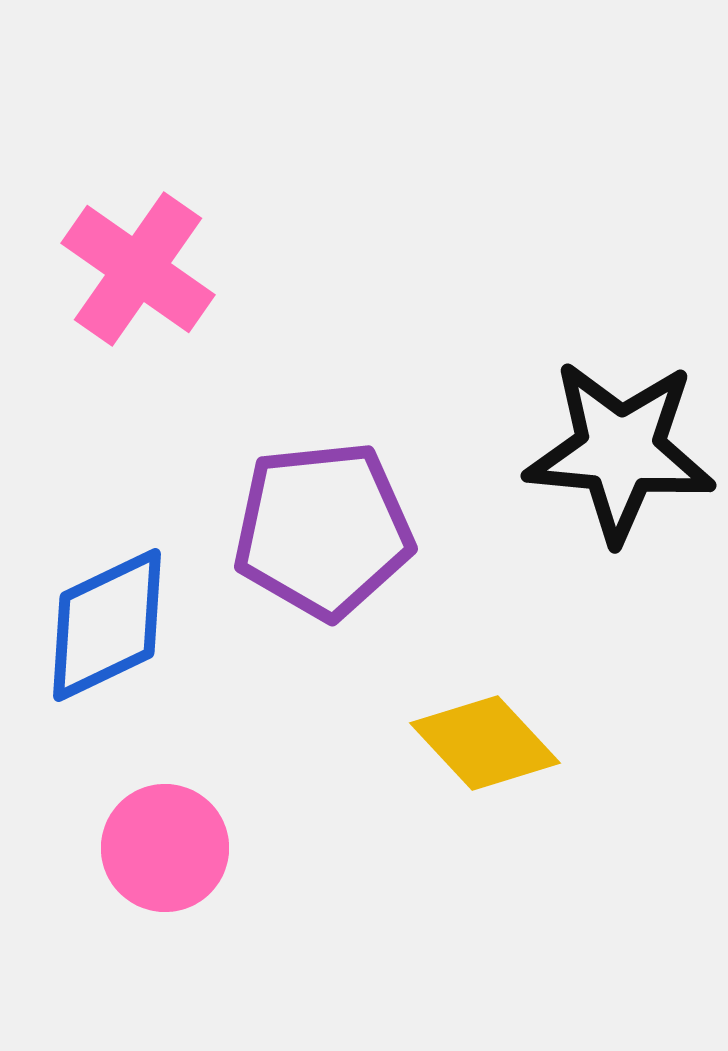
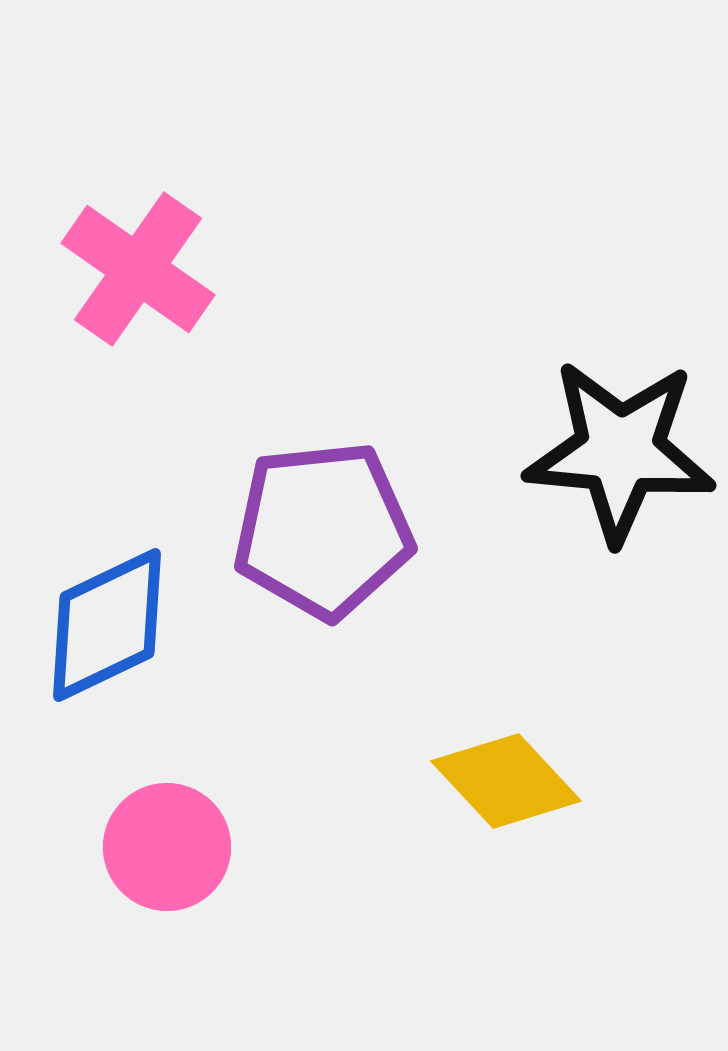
yellow diamond: moved 21 px right, 38 px down
pink circle: moved 2 px right, 1 px up
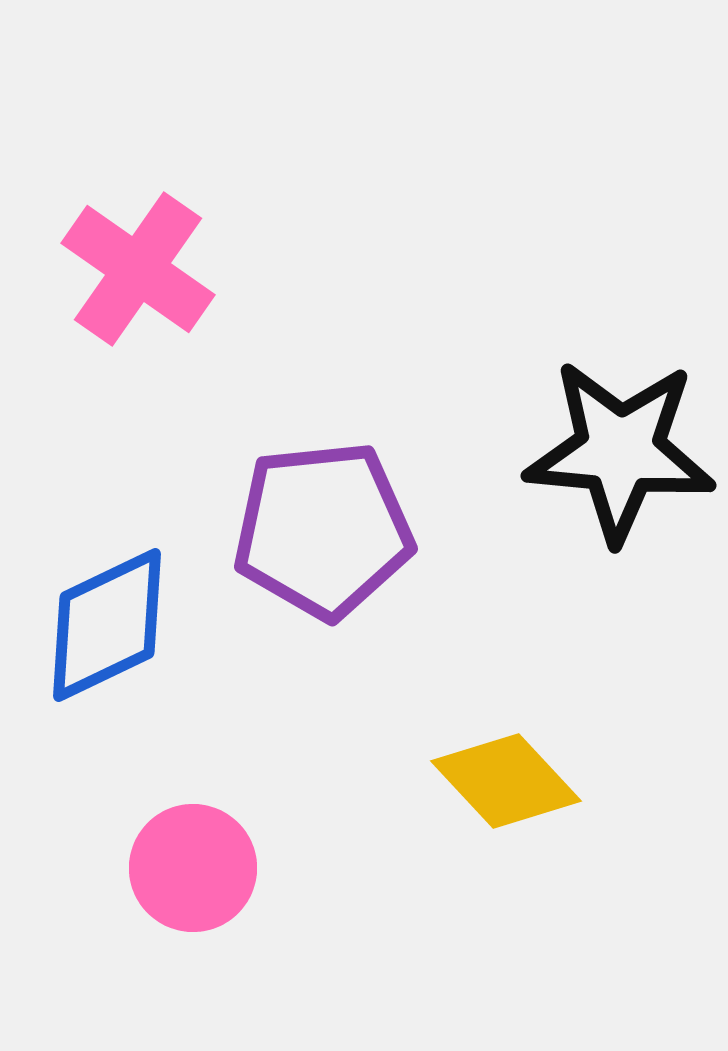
pink circle: moved 26 px right, 21 px down
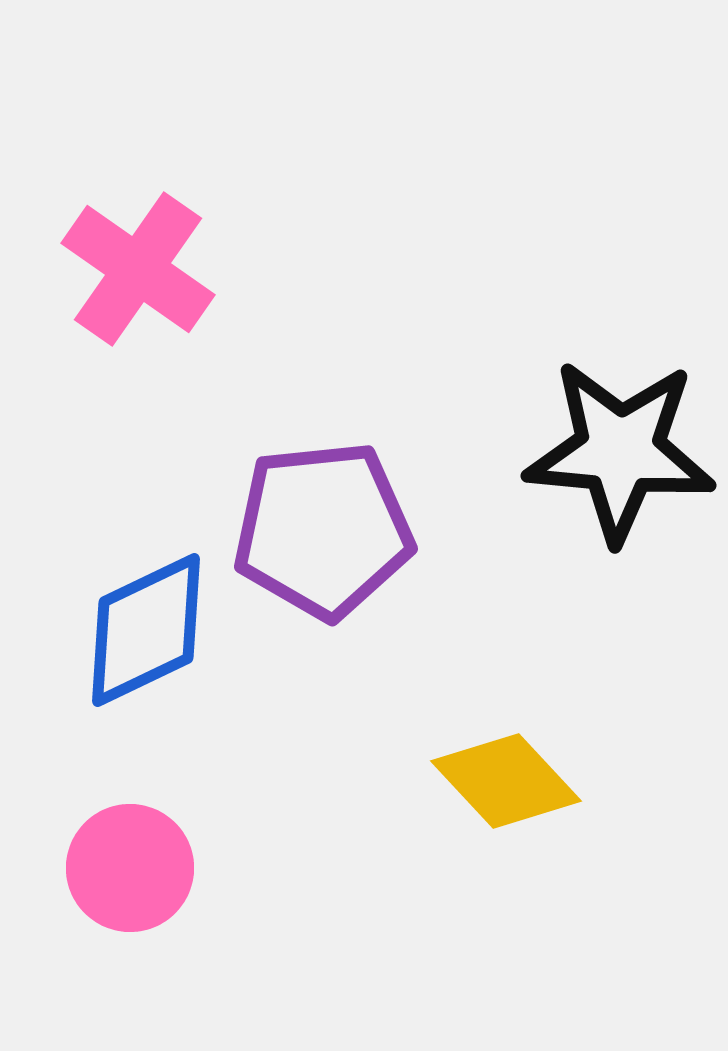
blue diamond: moved 39 px right, 5 px down
pink circle: moved 63 px left
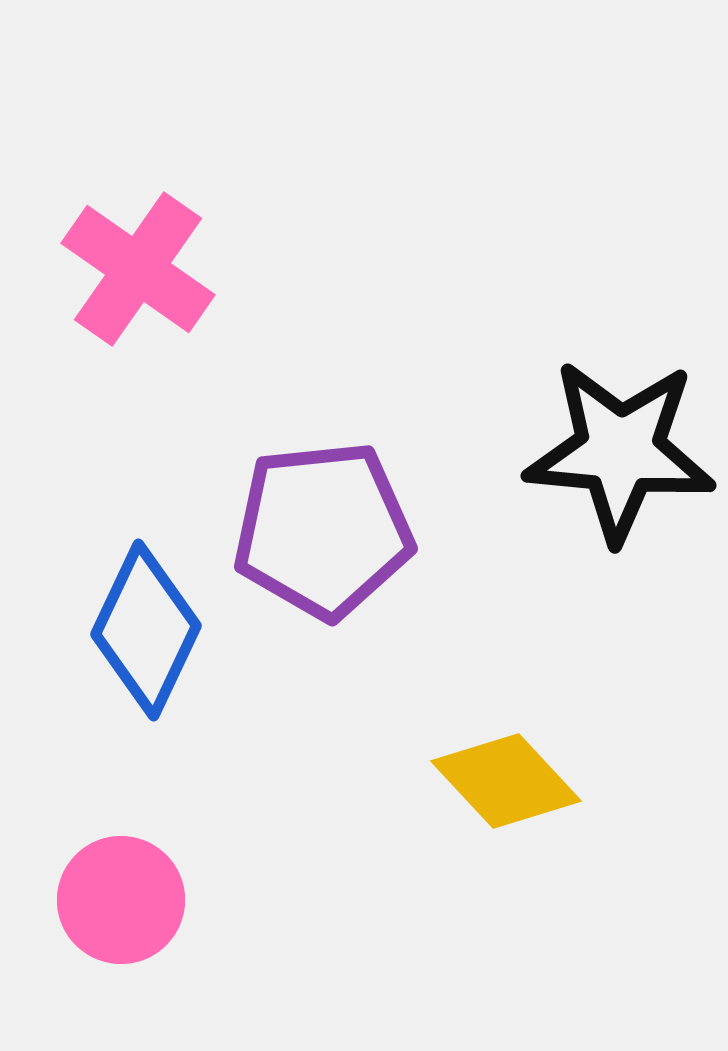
blue diamond: rotated 39 degrees counterclockwise
pink circle: moved 9 px left, 32 px down
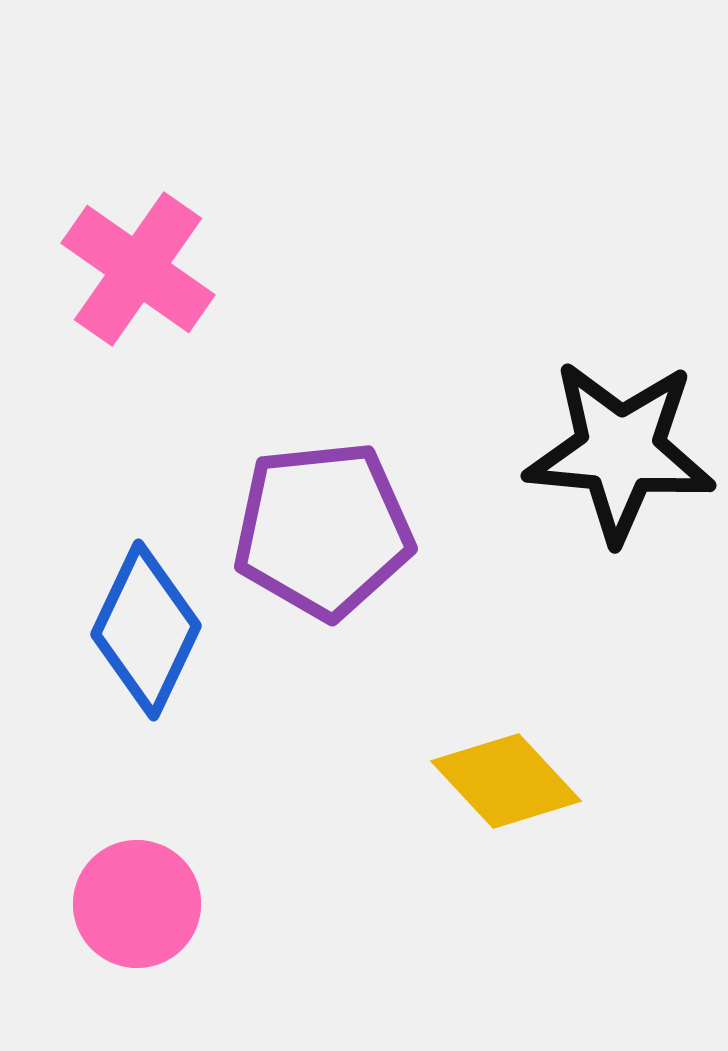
pink circle: moved 16 px right, 4 px down
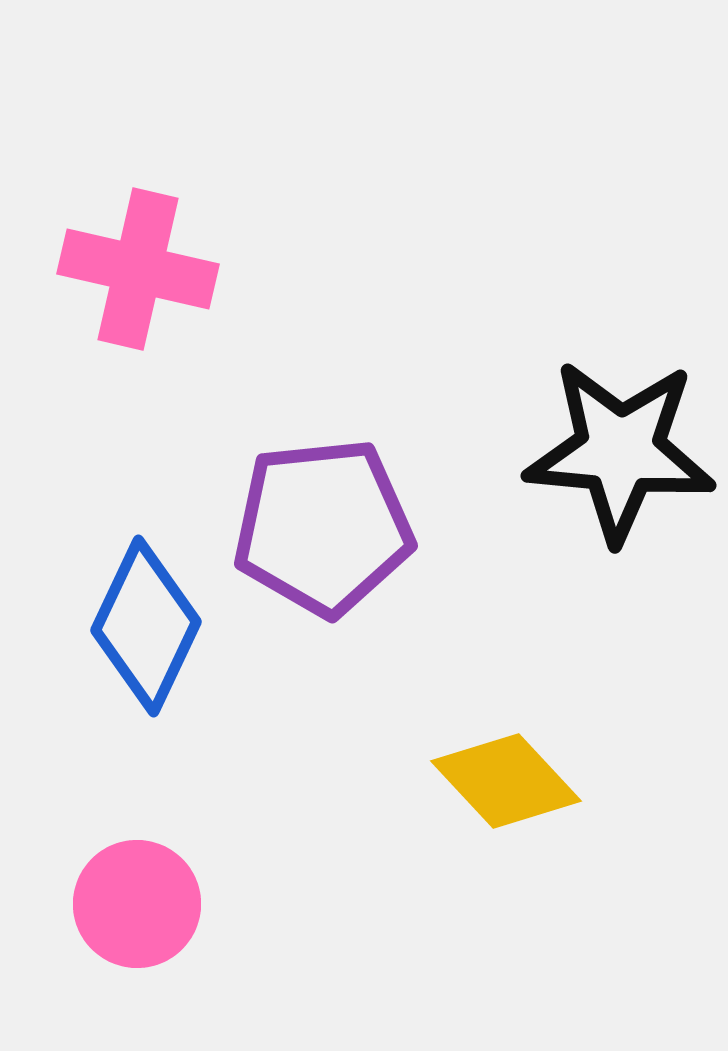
pink cross: rotated 22 degrees counterclockwise
purple pentagon: moved 3 px up
blue diamond: moved 4 px up
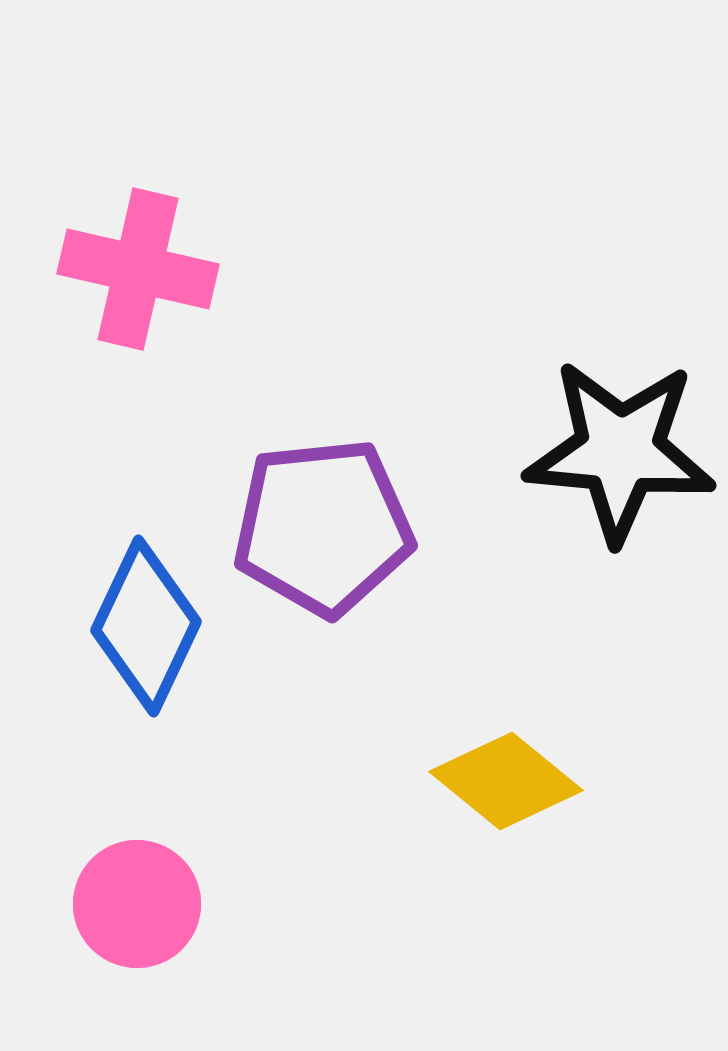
yellow diamond: rotated 8 degrees counterclockwise
